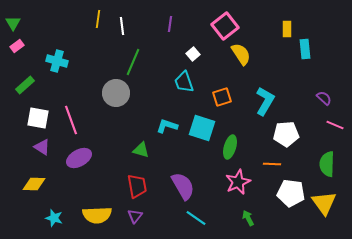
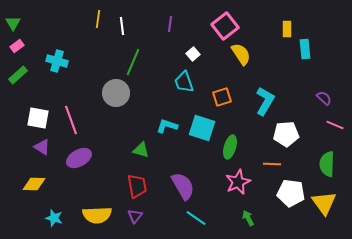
green rectangle at (25, 85): moved 7 px left, 10 px up
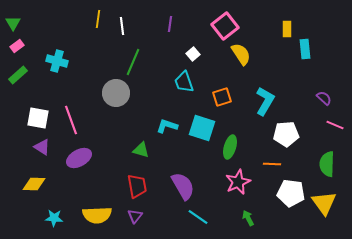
cyan star at (54, 218): rotated 12 degrees counterclockwise
cyan line at (196, 218): moved 2 px right, 1 px up
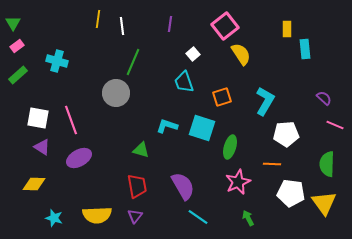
cyan star at (54, 218): rotated 12 degrees clockwise
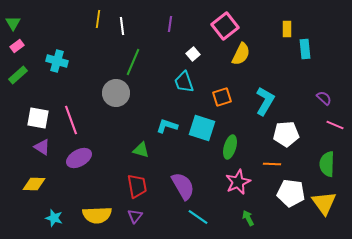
yellow semicircle at (241, 54): rotated 60 degrees clockwise
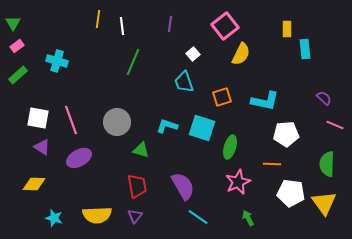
gray circle at (116, 93): moved 1 px right, 29 px down
cyan L-shape at (265, 101): rotated 72 degrees clockwise
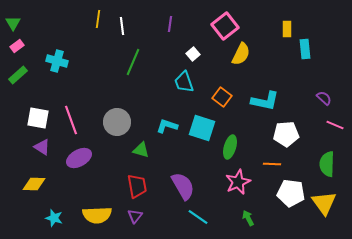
orange square at (222, 97): rotated 36 degrees counterclockwise
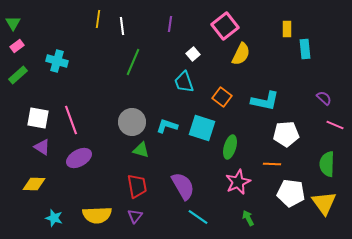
gray circle at (117, 122): moved 15 px right
